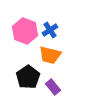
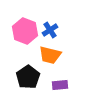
purple rectangle: moved 7 px right, 2 px up; rotated 56 degrees counterclockwise
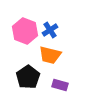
purple rectangle: rotated 21 degrees clockwise
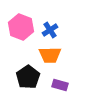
pink hexagon: moved 4 px left, 4 px up
orange trapezoid: rotated 15 degrees counterclockwise
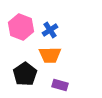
black pentagon: moved 3 px left, 3 px up
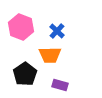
blue cross: moved 7 px right, 1 px down; rotated 14 degrees counterclockwise
